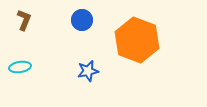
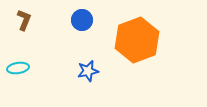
orange hexagon: rotated 18 degrees clockwise
cyan ellipse: moved 2 px left, 1 px down
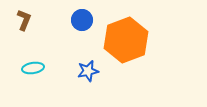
orange hexagon: moved 11 px left
cyan ellipse: moved 15 px right
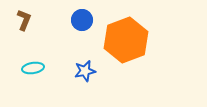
blue star: moved 3 px left
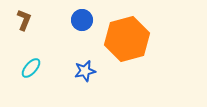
orange hexagon: moved 1 px right, 1 px up; rotated 6 degrees clockwise
cyan ellipse: moved 2 px left; rotated 40 degrees counterclockwise
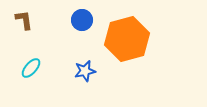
brown L-shape: rotated 30 degrees counterclockwise
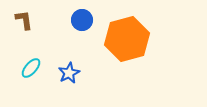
blue star: moved 16 px left, 2 px down; rotated 15 degrees counterclockwise
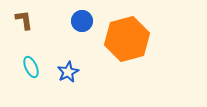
blue circle: moved 1 px down
cyan ellipse: moved 1 px up; rotated 65 degrees counterclockwise
blue star: moved 1 px left, 1 px up
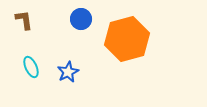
blue circle: moved 1 px left, 2 px up
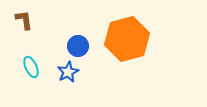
blue circle: moved 3 px left, 27 px down
